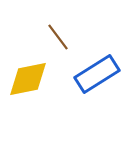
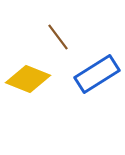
yellow diamond: rotated 33 degrees clockwise
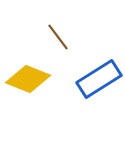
blue rectangle: moved 2 px right, 5 px down
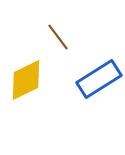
yellow diamond: moved 2 px left, 1 px down; rotated 48 degrees counterclockwise
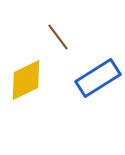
blue rectangle: moved 1 px left, 1 px up
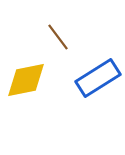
yellow diamond: rotated 15 degrees clockwise
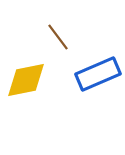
blue rectangle: moved 4 px up; rotated 9 degrees clockwise
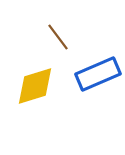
yellow diamond: moved 9 px right, 6 px down; rotated 6 degrees counterclockwise
